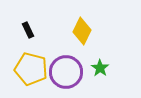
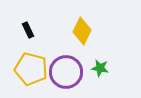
green star: rotated 24 degrees counterclockwise
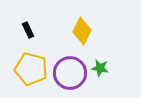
purple circle: moved 4 px right, 1 px down
